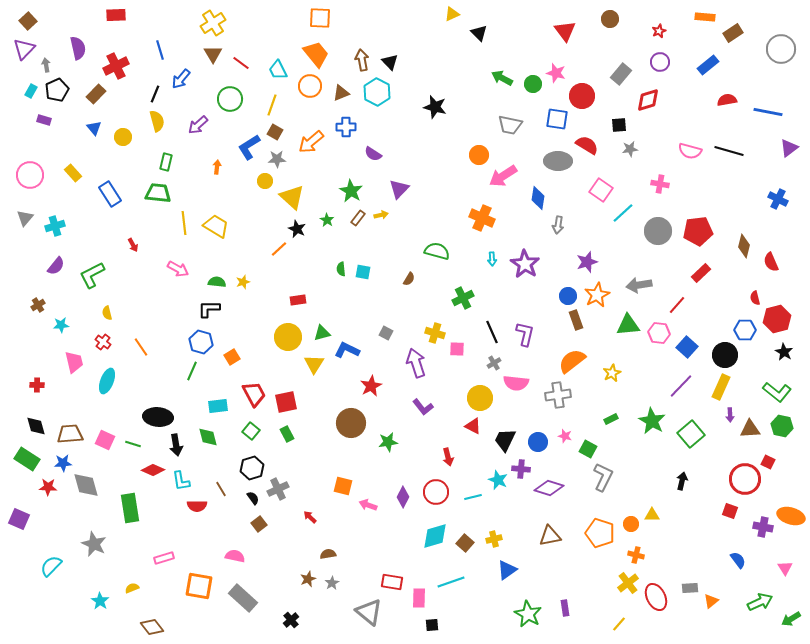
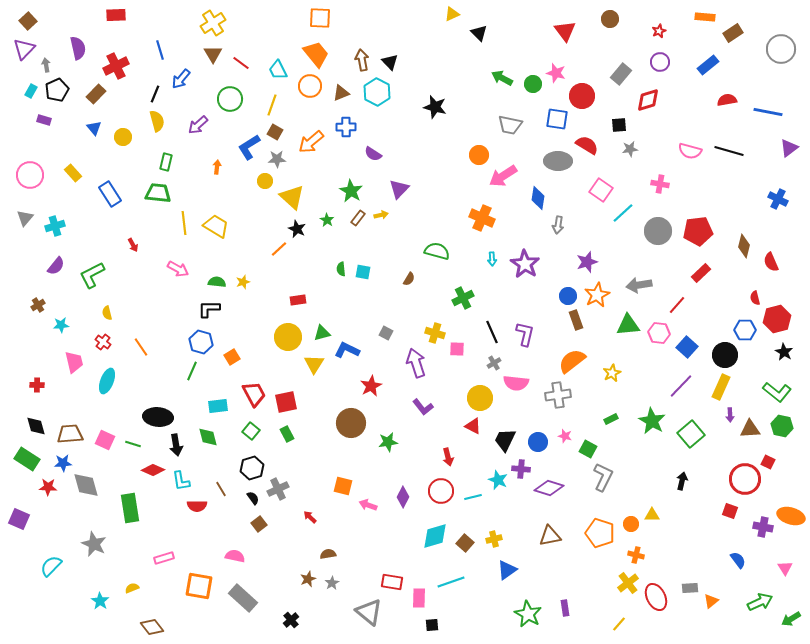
red circle at (436, 492): moved 5 px right, 1 px up
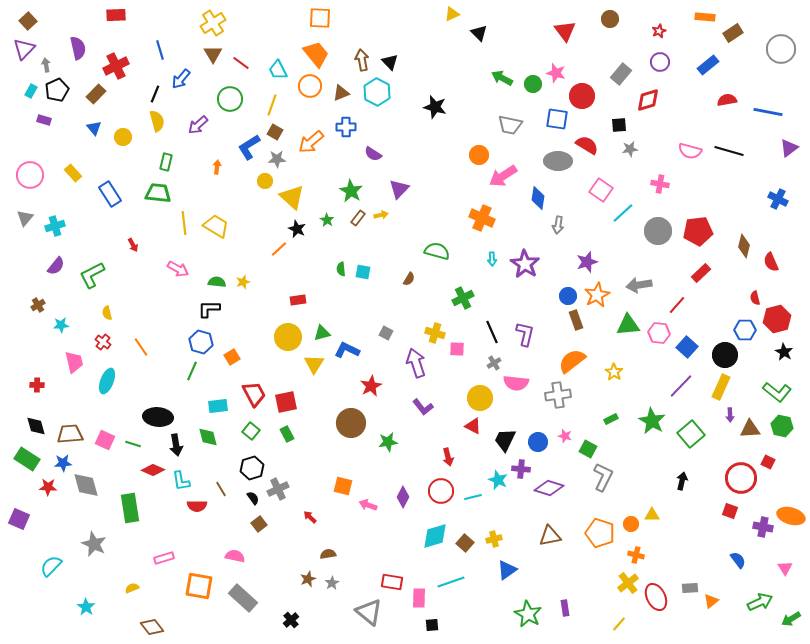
yellow star at (612, 373): moved 2 px right, 1 px up; rotated 12 degrees counterclockwise
red circle at (745, 479): moved 4 px left, 1 px up
cyan star at (100, 601): moved 14 px left, 6 px down
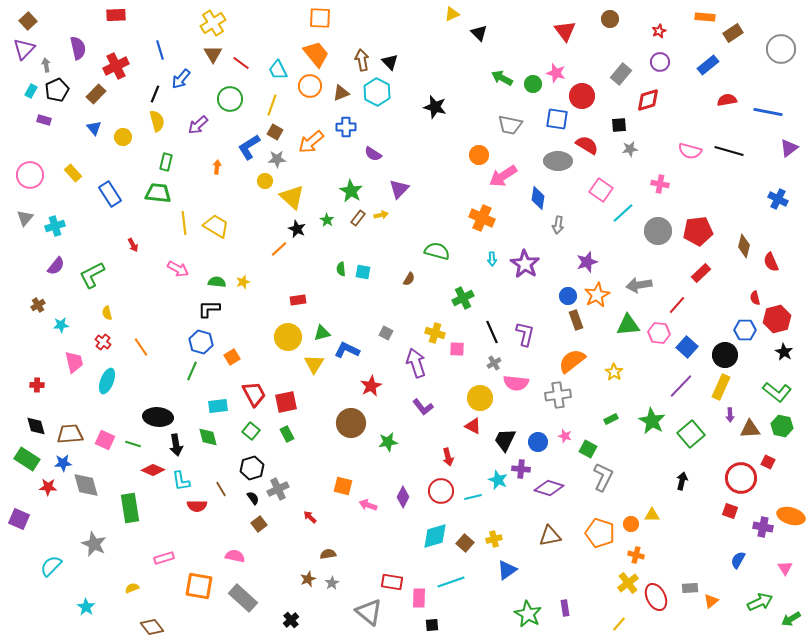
blue semicircle at (738, 560): rotated 114 degrees counterclockwise
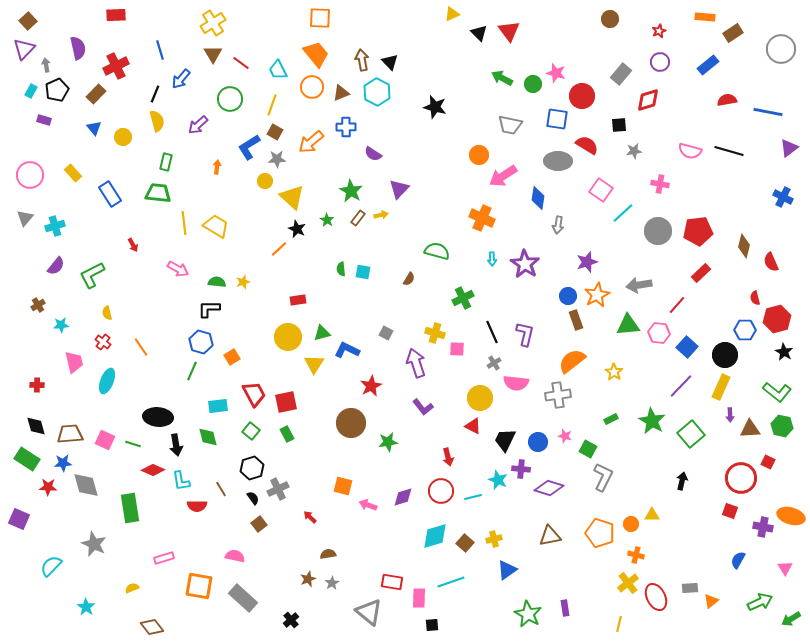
red triangle at (565, 31): moved 56 px left
orange circle at (310, 86): moved 2 px right, 1 px down
gray star at (630, 149): moved 4 px right, 2 px down
blue cross at (778, 199): moved 5 px right, 2 px up
purple diamond at (403, 497): rotated 45 degrees clockwise
yellow line at (619, 624): rotated 28 degrees counterclockwise
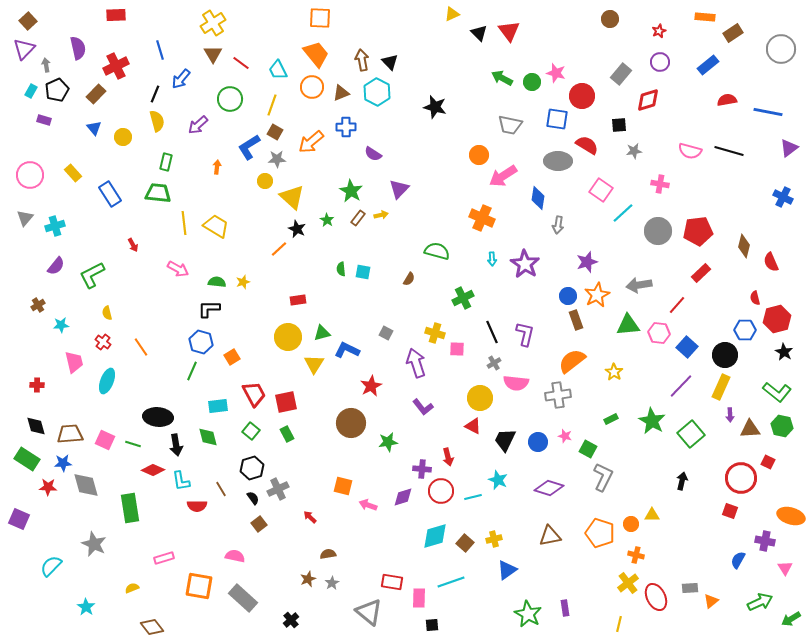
green circle at (533, 84): moved 1 px left, 2 px up
purple cross at (521, 469): moved 99 px left
purple cross at (763, 527): moved 2 px right, 14 px down
